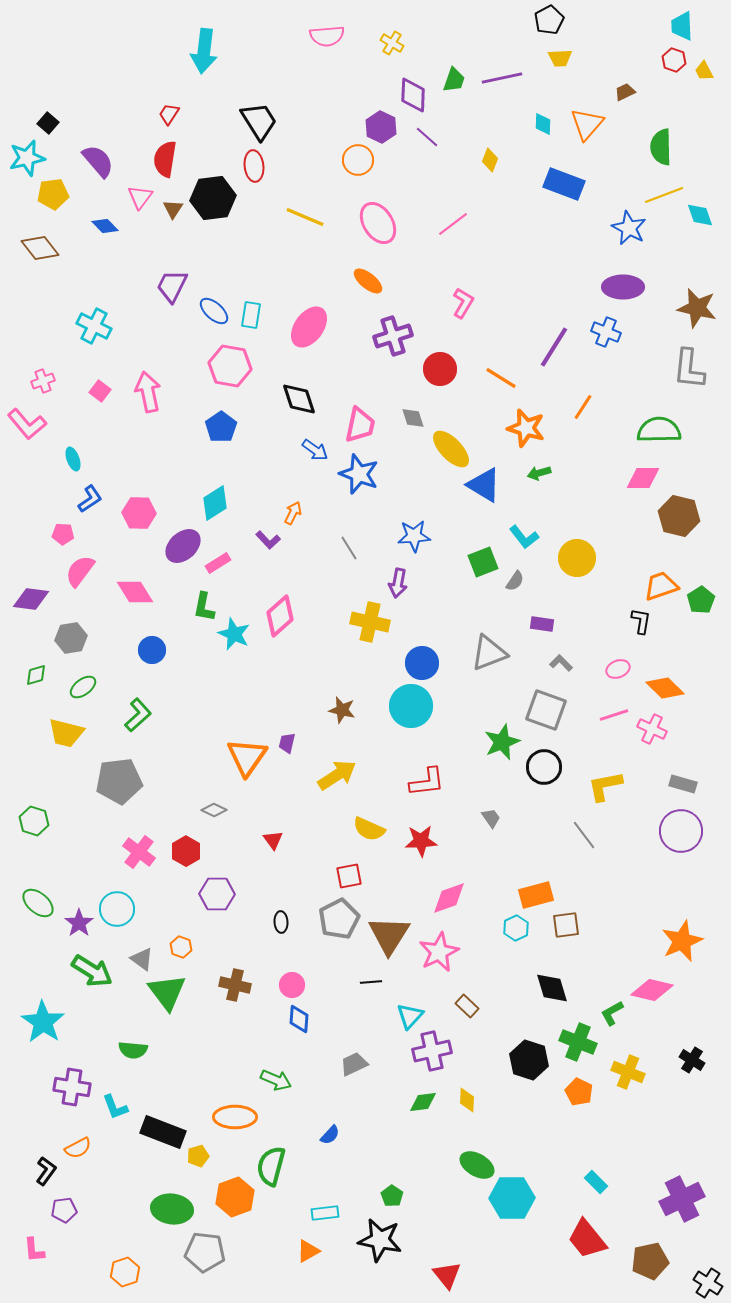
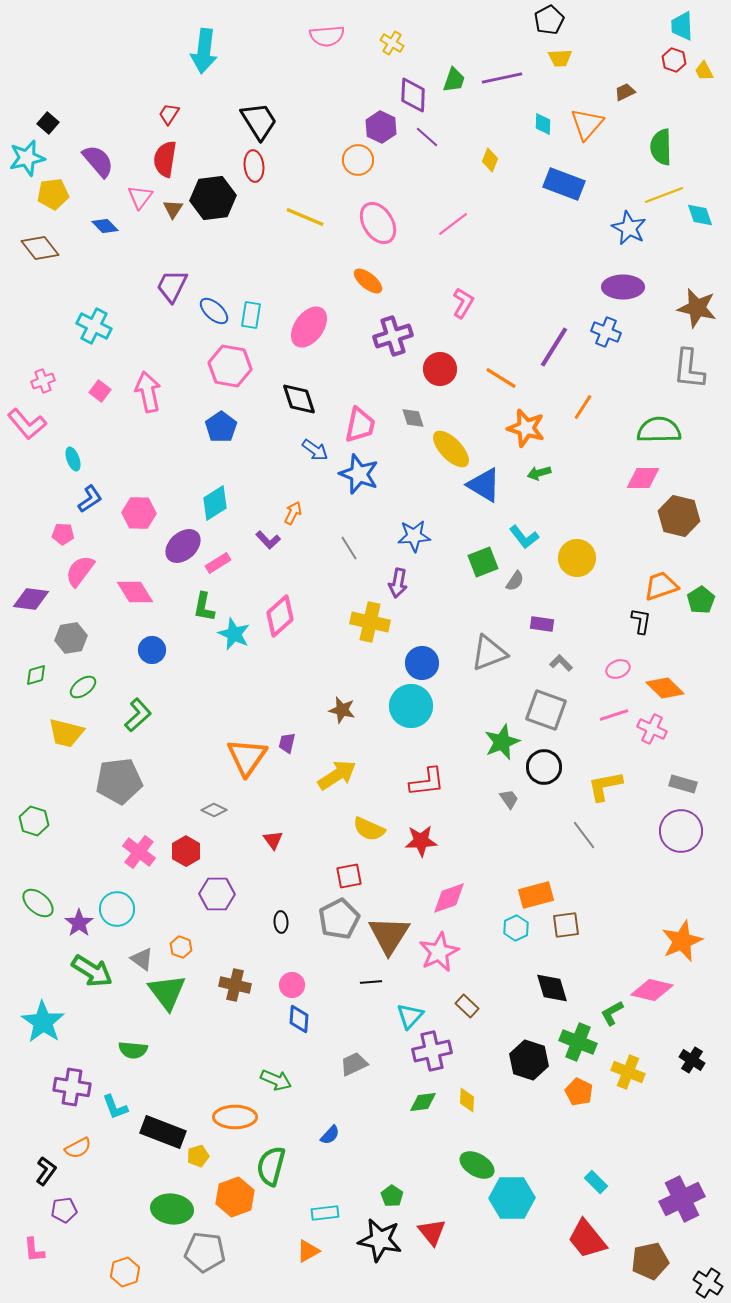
gray trapezoid at (491, 818): moved 18 px right, 19 px up
red triangle at (447, 1275): moved 15 px left, 43 px up
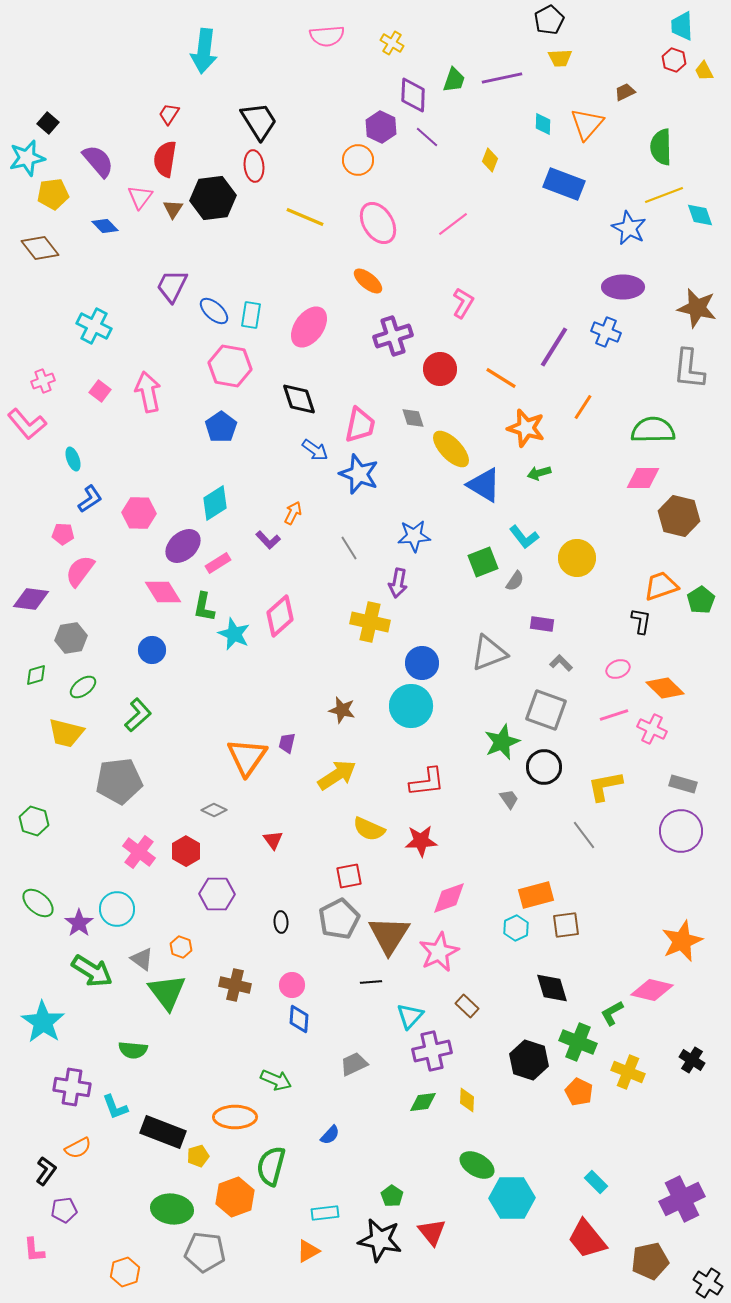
green semicircle at (659, 430): moved 6 px left
pink diamond at (135, 592): moved 28 px right
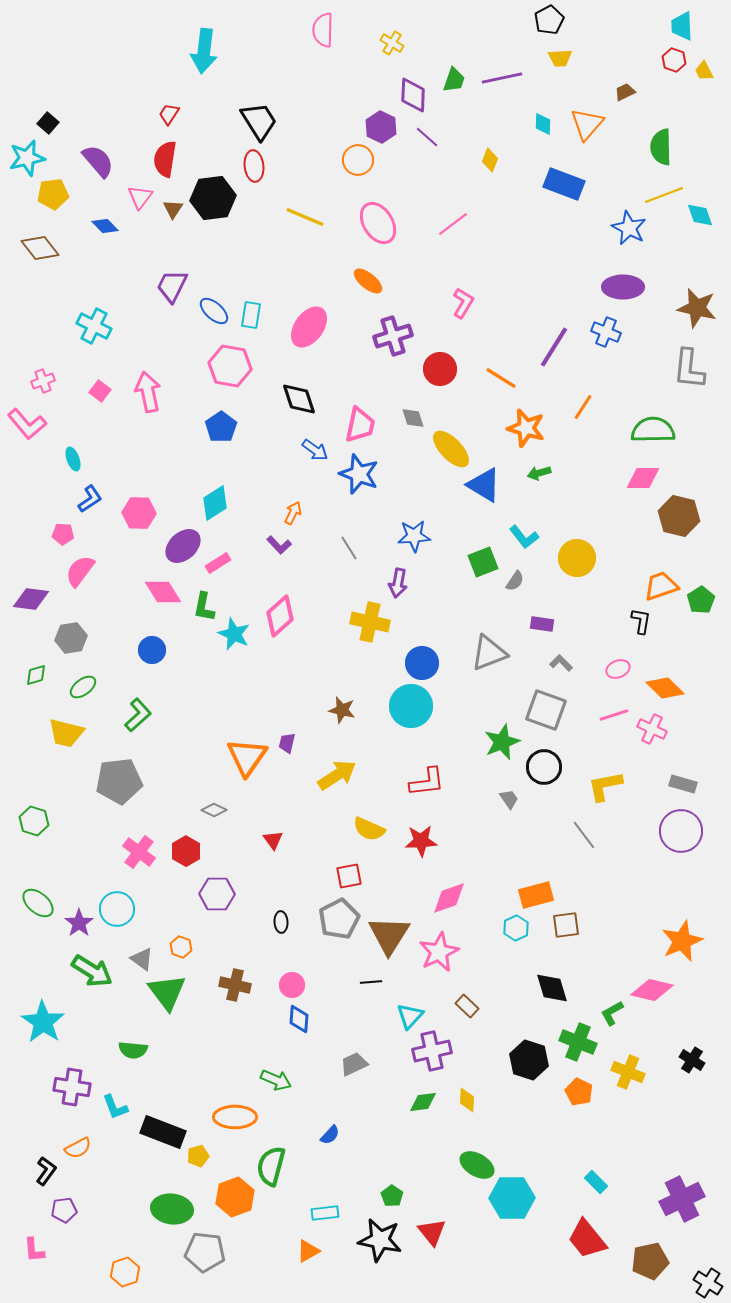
pink semicircle at (327, 36): moved 4 px left, 6 px up; rotated 96 degrees clockwise
purple L-shape at (268, 540): moved 11 px right, 5 px down
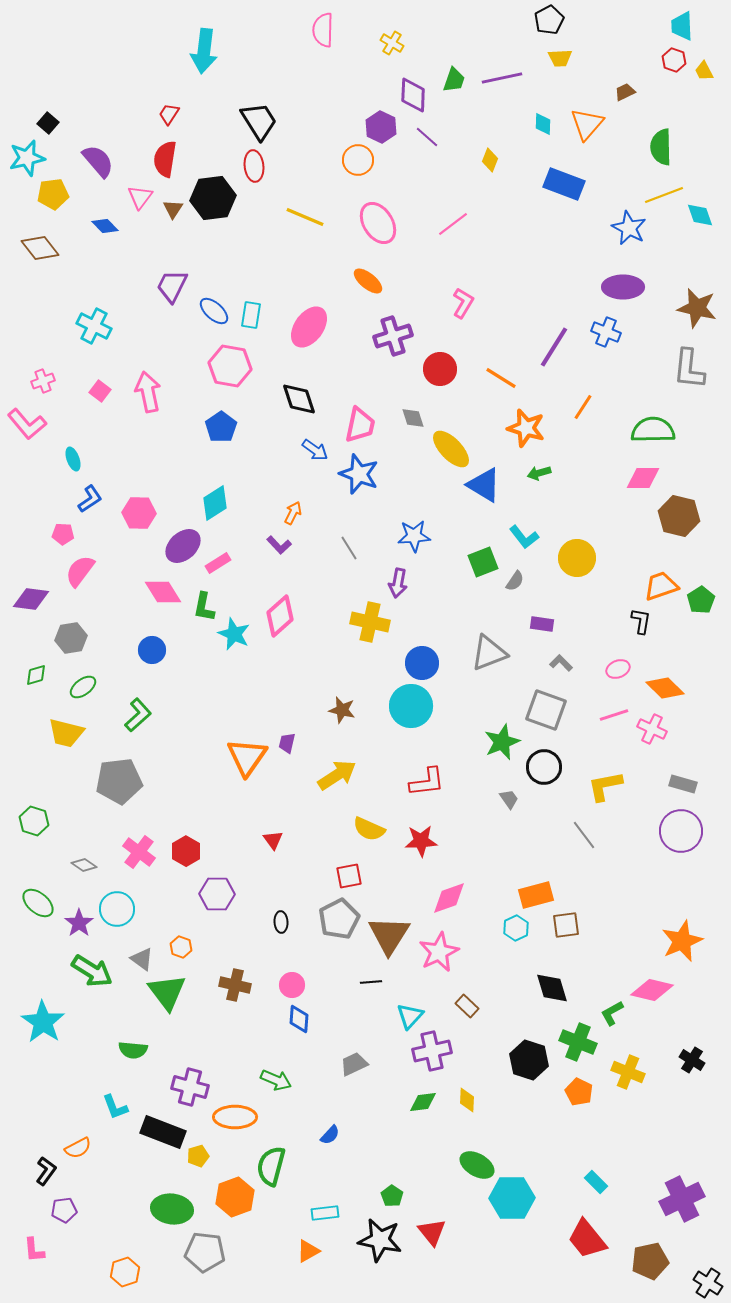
gray diamond at (214, 810): moved 130 px left, 55 px down; rotated 10 degrees clockwise
purple cross at (72, 1087): moved 118 px right; rotated 6 degrees clockwise
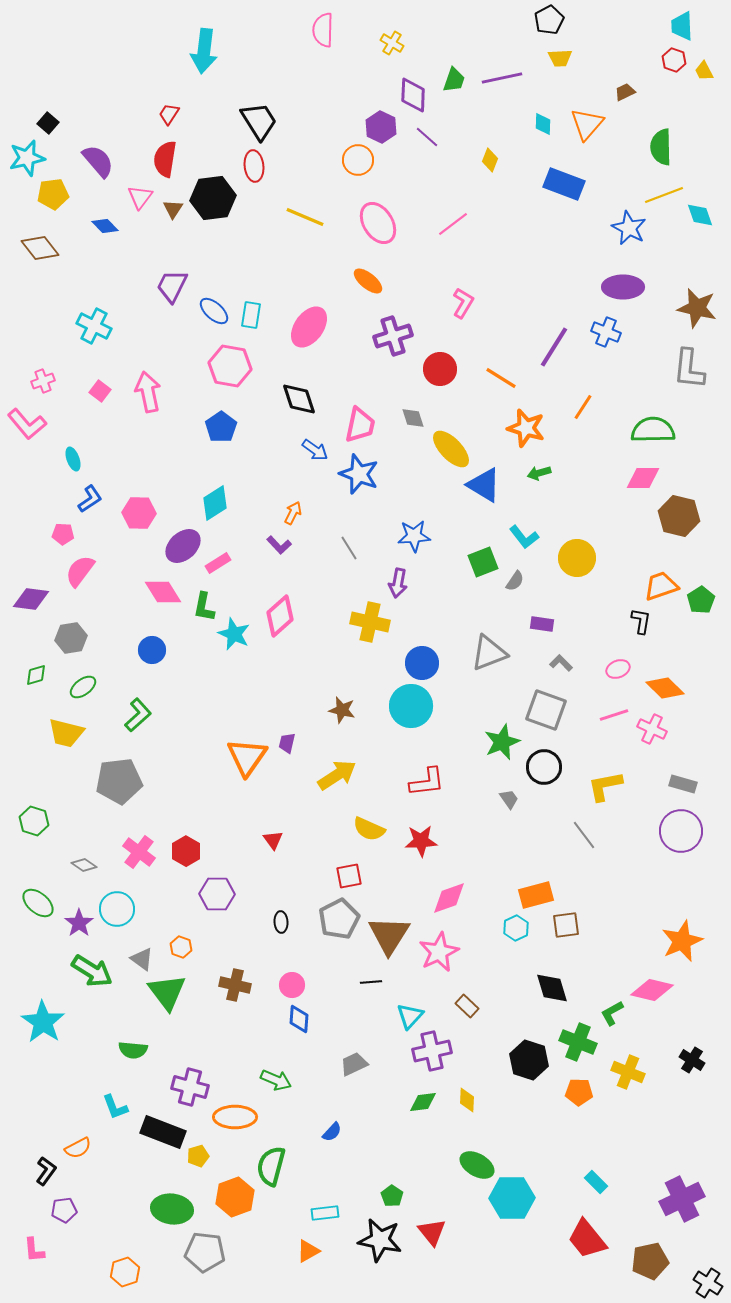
orange pentagon at (579, 1092): rotated 24 degrees counterclockwise
blue semicircle at (330, 1135): moved 2 px right, 3 px up
